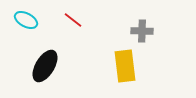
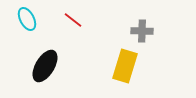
cyan ellipse: moved 1 px right, 1 px up; rotated 35 degrees clockwise
yellow rectangle: rotated 24 degrees clockwise
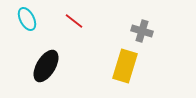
red line: moved 1 px right, 1 px down
gray cross: rotated 15 degrees clockwise
black ellipse: moved 1 px right
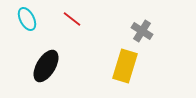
red line: moved 2 px left, 2 px up
gray cross: rotated 15 degrees clockwise
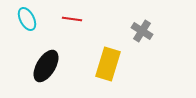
red line: rotated 30 degrees counterclockwise
yellow rectangle: moved 17 px left, 2 px up
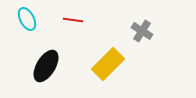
red line: moved 1 px right, 1 px down
yellow rectangle: rotated 28 degrees clockwise
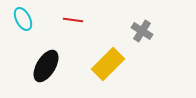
cyan ellipse: moved 4 px left
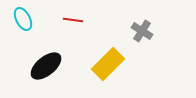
black ellipse: rotated 20 degrees clockwise
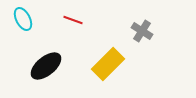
red line: rotated 12 degrees clockwise
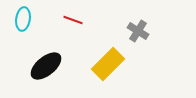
cyan ellipse: rotated 35 degrees clockwise
gray cross: moved 4 px left
